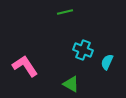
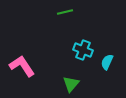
pink L-shape: moved 3 px left
green triangle: rotated 42 degrees clockwise
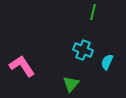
green line: moved 28 px right; rotated 63 degrees counterclockwise
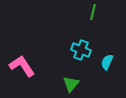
cyan cross: moved 2 px left
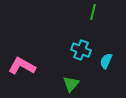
cyan semicircle: moved 1 px left, 1 px up
pink L-shape: rotated 28 degrees counterclockwise
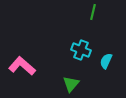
pink L-shape: rotated 12 degrees clockwise
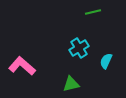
green line: rotated 63 degrees clockwise
cyan cross: moved 2 px left, 2 px up; rotated 36 degrees clockwise
green triangle: rotated 36 degrees clockwise
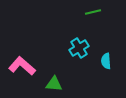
cyan semicircle: rotated 28 degrees counterclockwise
green triangle: moved 17 px left; rotated 18 degrees clockwise
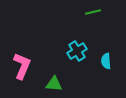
cyan cross: moved 2 px left, 3 px down
pink L-shape: rotated 72 degrees clockwise
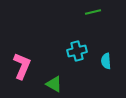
cyan cross: rotated 18 degrees clockwise
green triangle: rotated 24 degrees clockwise
